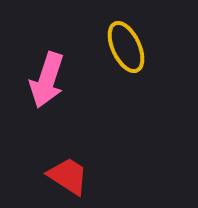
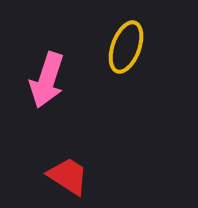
yellow ellipse: rotated 45 degrees clockwise
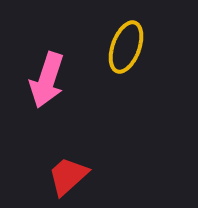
red trapezoid: rotated 75 degrees counterclockwise
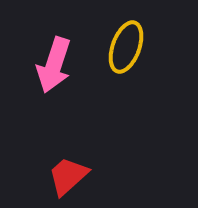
pink arrow: moved 7 px right, 15 px up
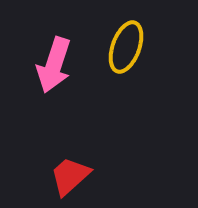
red trapezoid: moved 2 px right
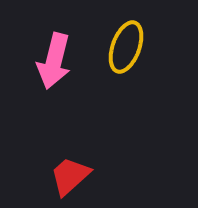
pink arrow: moved 4 px up; rotated 4 degrees counterclockwise
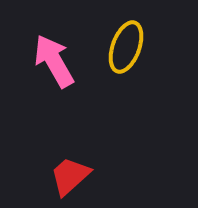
pink arrow: rotated 136 degrees clockwise
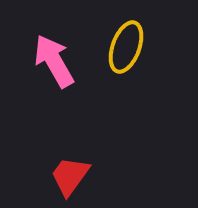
red trapezoid: rotated 12 degrees counterclockwise
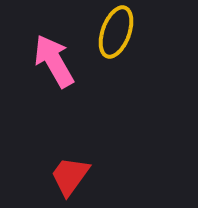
yellow ellipse: moved 10 px left, 15 px up
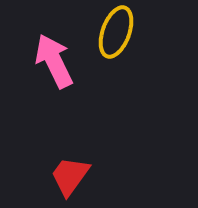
pink arrow: rotated 4 degrees clockwise
